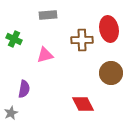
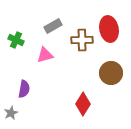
gray rectangle: moved 5 px right, 11 px down; rotated 24 degrees counterclockwise
green cross: moved 2 px right, 1 px down
red diamond: rotated 60 degrees clockwise
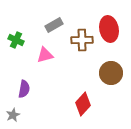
gray rectangle: moved 1 px right, 1 px up
red diamond: rotated 10 degrees clockwise
gray star: moved 2 px right, 2 px down
